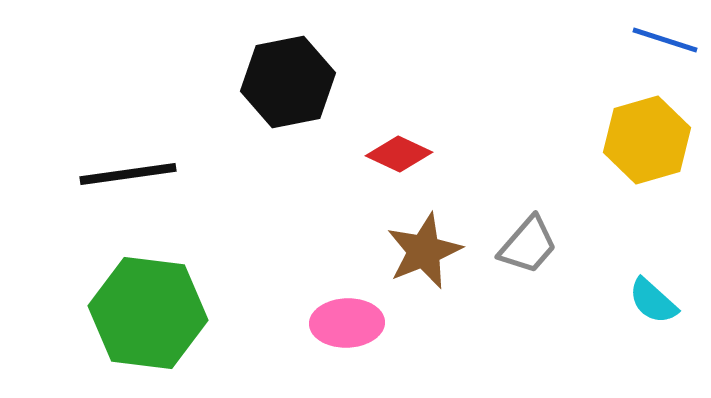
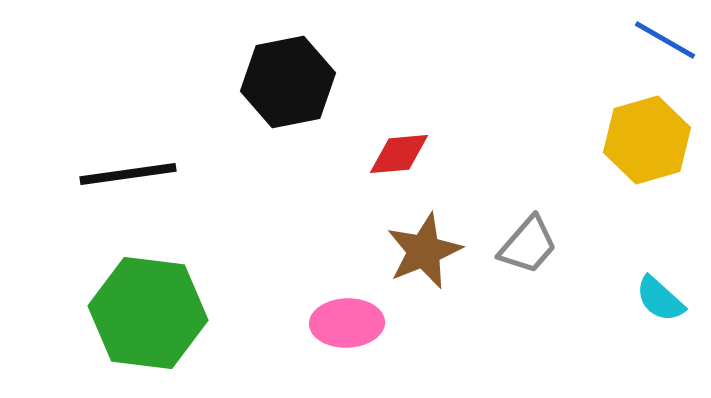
blue line: rotated 12 degrees clockwise
red diamond: rotated 30 degrees counterclockwise
cyan semicircle: moved 7 px right, 2 px up
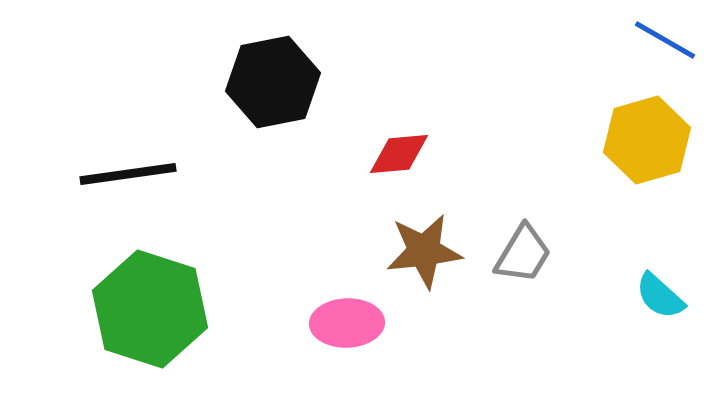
black hexagon: moved 15 px left
gray trapezoid: moved 5 px left, 9 px down; rotated 10 degrees counterclockwise
brown star: rotated 16 degrees clockwise
cyan semicircle: moved 3 px up
green hexagon: moved 2 px right, 4 px up; rotated 11 degrees clockwise
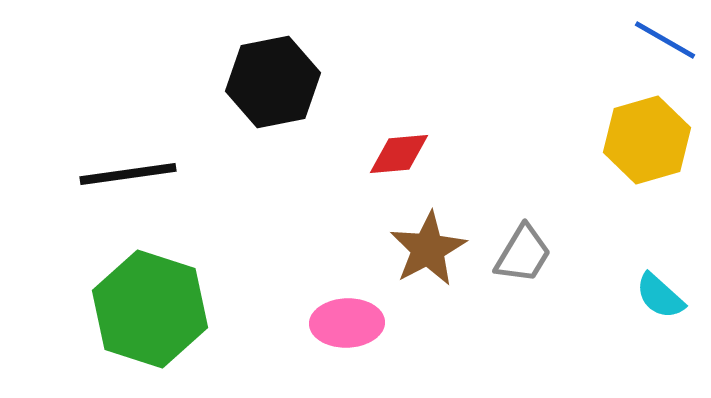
brown star: moved 4 px right, 2 px up; rotated 22 degrees counterclockwise
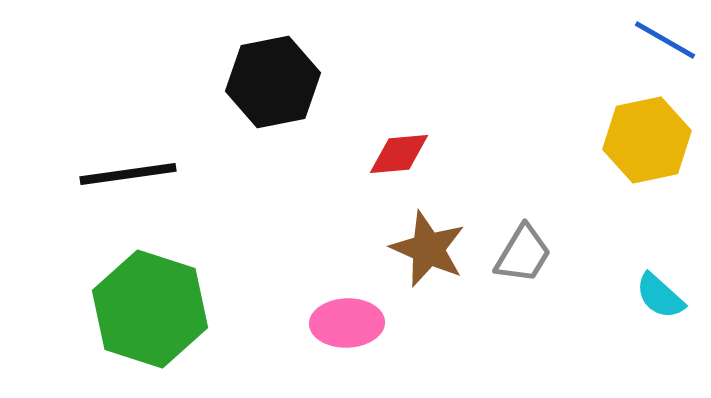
yellow hexagon: rotated 4 degrees clockwise
brown star: rotated 20 degrees counterclockwise
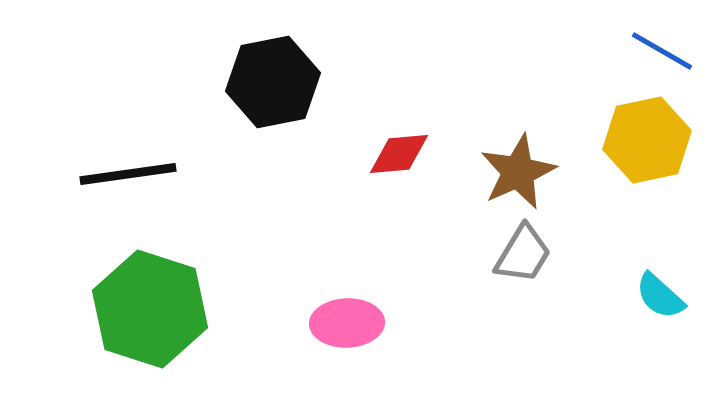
blue line: moved 3 px left, 11 px down
brown star: moved 90 px right, 77 px up; rotated 24 degrees clockwise
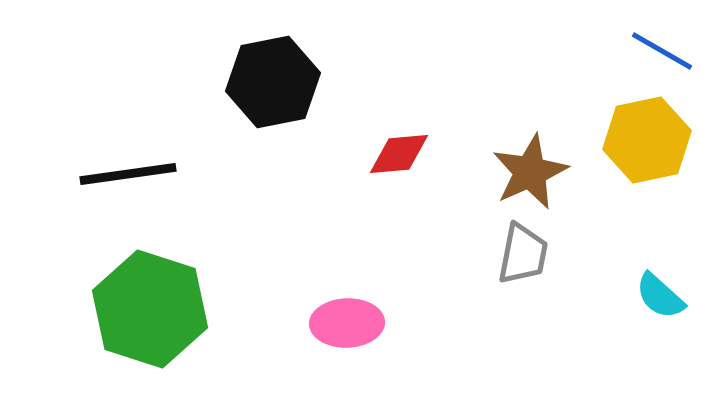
brown star: moved 12 px right
gray trapezoid: rotated 20 degrees counterclockwise
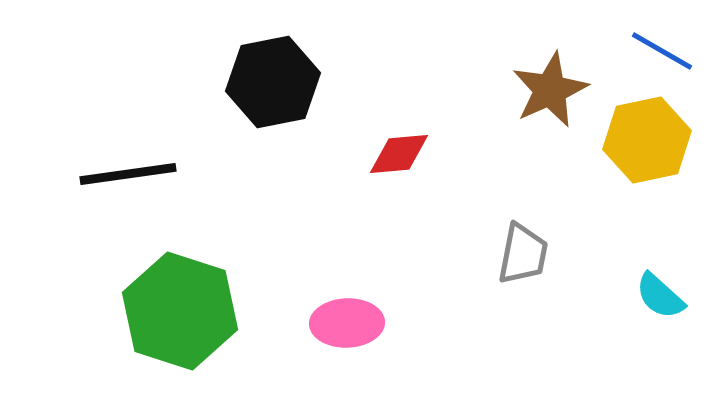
brown star: moved 20 px right, 82 px up
green hexagon: moved 30 px right, 2 px down
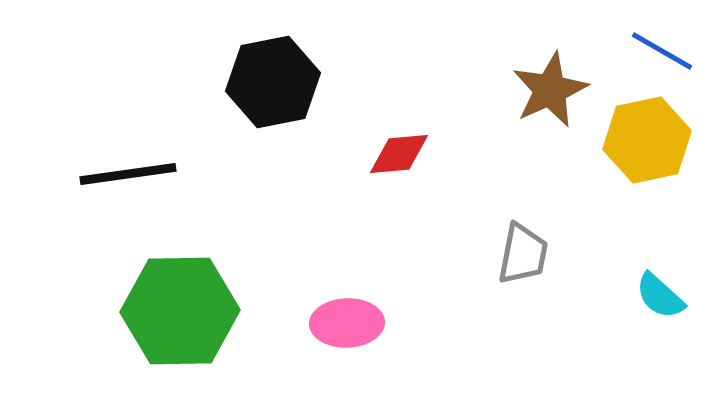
green hexagon: rotated 19 degrees counterclockwise
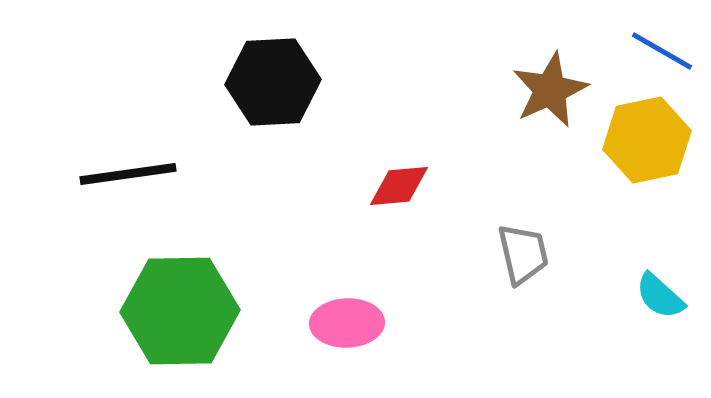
black hexagon: rotated 8 degrees clockwise
red diamond: moved 32 px down
gray trapezoid: rotated 24 degrees counterclockwise
